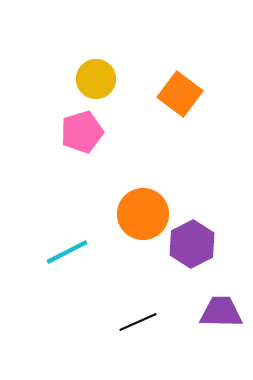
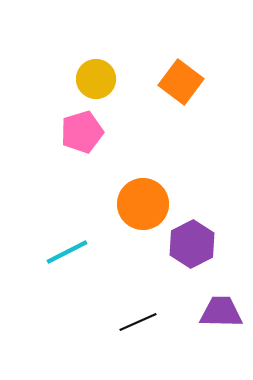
orange square: moved 1 px right, 12 px up
orange circle: moved 10 px up
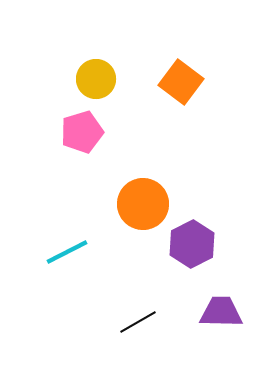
black line: rotated 6 degrees counterclockwise
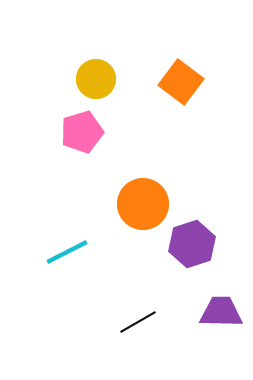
purple hexagon: rotated 9 degrees clockwise
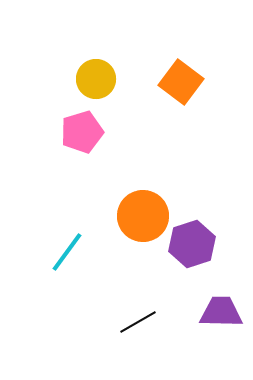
orange circle: moved 12 px down
cyan line: rotated 27 degrees counterclockwise
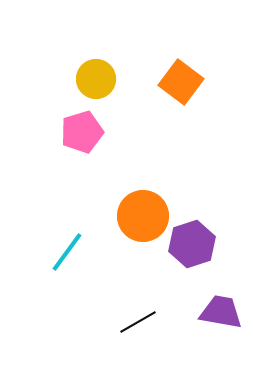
purple trapezoid: rotated 9 degrees clockwise
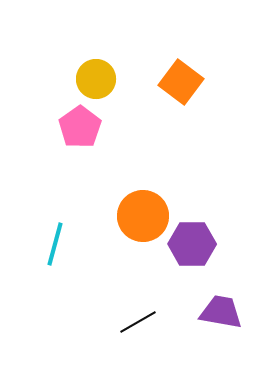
pink pentagon: moved 2 px left, 5 px up; rotated 18 degrees counterclockwise
purple hexagon: rotated 18 degrees clockwise
cyan line: moved 12 px left, 8 px up; rotated 21 degrees counterclockwise
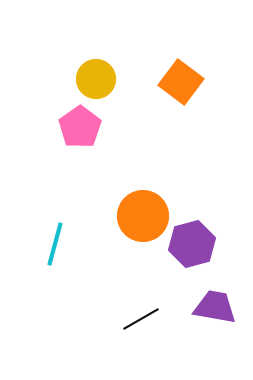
purple hexagon: rotated 15 degrees counterclockwise
purple trapezoid: moved 6 px left, 5 px up
black line: moved 3 px right, 3 px up
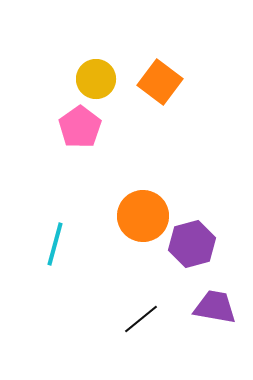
orange square: moved 21 px left
black line: rotated 9 degrees counterclockwise
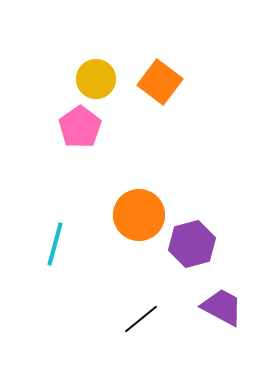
orange circle: moved 4 px left, 1 px up
purple trapezoid: moved 7 px right; rotated 18 degrees clockwise
